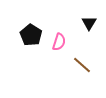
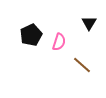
black pentagon: rotated 15 degrees clockwise
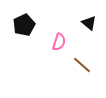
black triangle: rotated 21 degrees counterclockwise
black pentagon: moved 7 px left, 10 px up
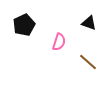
black triangle: rotated 21 degrees counterclockwise
brown line: moved 6 px right, 3 px up
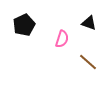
pink semicircle: moved 3 px right, 3 px up
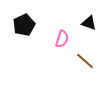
brown line: moved 3 px left, 1 px up
